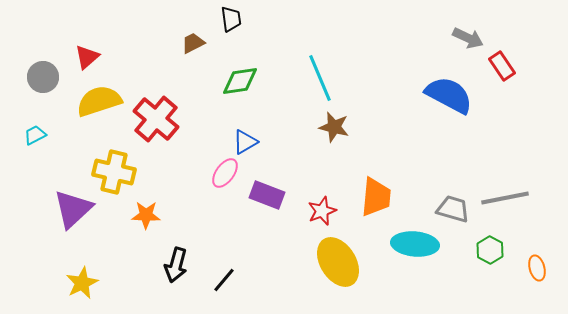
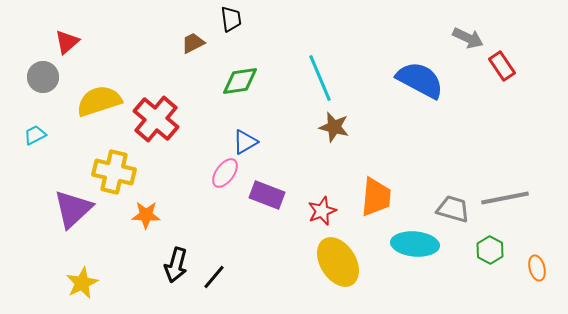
red triangle: moved 20 px left, 15 px up
blue semicircle: moved 29 px left, 15 px up
black line: moved 10 px left, 3 px up
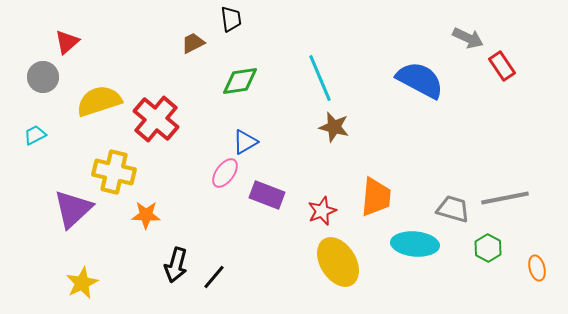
green hexagon: moved 2 px left, 2 px up
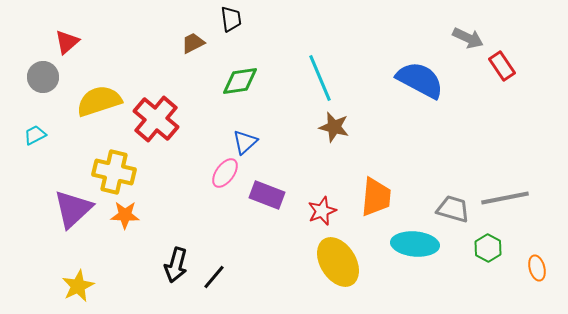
blue triangle: rotated 12 degrees counterclockwise
orange star: moved 21 px left
yellow star: moved 4 px left, 3 px down
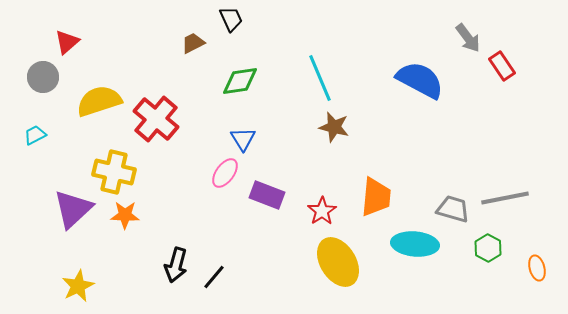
black trapezoid: rotated 16 degrees counterclockwise
gray arrow: rotated 28 degrees clockwise
blue triangle: moved 2 px left, 3 px up; rotated 20 degrees counterclockwise
red star: rotated 12 degrees counterclockwise
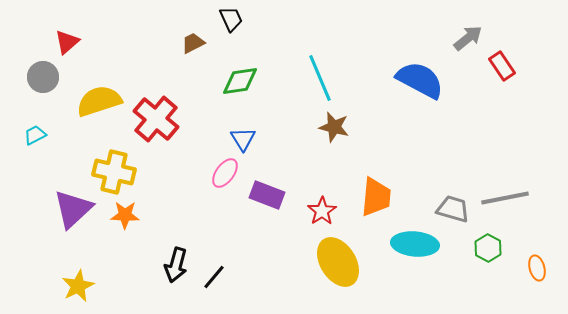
gray arrow: rotated 92 degrees counterclockwise
